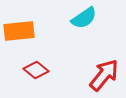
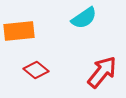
red arrow: moved 2 px left, 3 px up
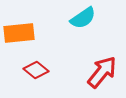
cyan semicircle: moved 1 px left
orange rectangle: moved 2 px down
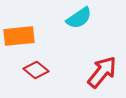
cyan semicircle: moved 4 px left
orange rectangle: moved 3 px down
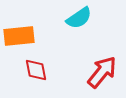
red diamond: rotated 40 degrees clockwise
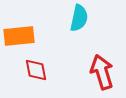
cyan semicircle: rotated 44 degrees counterclockwise
red arrow: rotated 56 degrees counterclockwise
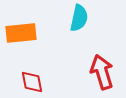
orange rectangle: moved 2 px right, 3 px up
red diamond: moved 4 px left, 12 px down
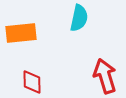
red arrow: moved 3 px right, 4 px down
red diamond: rotated 10 degrees clockwise
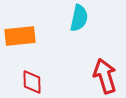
orange rectangle: moved 1 px left, 3 px down
